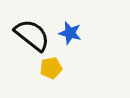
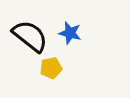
black semicircle: moved 2 px left, 1 px down
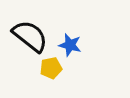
blue star: moved 12 px down
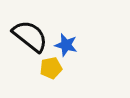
blue star: moved 4 px left
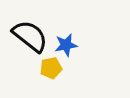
blue star: rotated 25 degrees counterclockwise
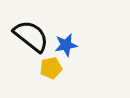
black semicircle: moved 1 px right
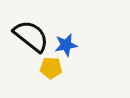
yellow pentagon: rotated 15 degrees clockwise
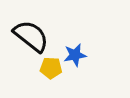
blue star: moved 9 px right, 10 px down
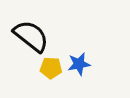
blue star: moved 4 px right, 9 px down
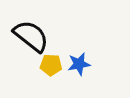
yellow pentagon: moved 3 px up
